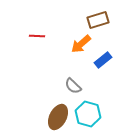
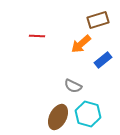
gray semicircle: rotated 18 degrees counterclockwise
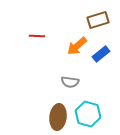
orange arrow: moved 4 px left, 2 px down
blue rectangle: moved 2 px left, 6 px up
gray semicircle: moved 3 px left, 4 px up; rotated 18 degrees counterclockwise
brown ellipse: rotated 20 degrees counterclockwise
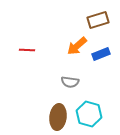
red line: moved 10 px left, 14 px down
blue rectangle: rotated 18 degrees clockwise
cyan hexagon: moved 1 px right
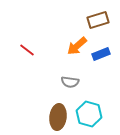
red line: rotated 35 degrees clockwise
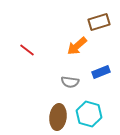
brown rectangle: moved 1 px right, 2 px down
blue rectangle: moved 18 px down
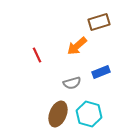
red line: moved 10 px right, 5 px down; rotated 28 degrees clockwise
gray semicircle: moved 2 px right, 1 px down; rotated 24 degrees counterclockwise
brown ellipse: moved 3 px up; rotated 15 degrees clockwise
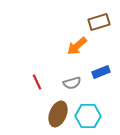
red line: moved 27 px down
cyan hexagon: moved 1 px left, 2 px down; rotated 15 degrees counterclockwise
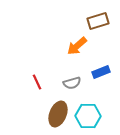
brown rectangle: moved 1 px left, 1 px up
